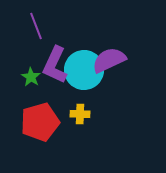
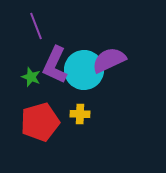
green star: rotated 12 degrees counterclockwise
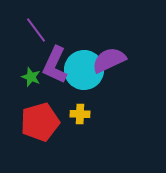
purple line: moved 4 px down; rotated 16 degrees counterclockwise
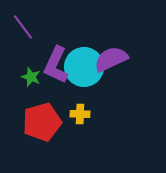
purple line: moved 13 px left, 3 px up
purple semicircle: moved 2 px right, 1 px up
purple L-shape: moved 1 px right
cyan circle: moved 3 px up
red pentagon: moved 2 px right
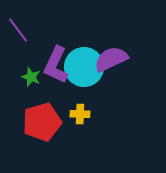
purple line: moved 5 px left, 3 px down
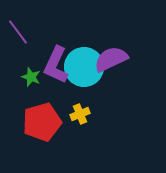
purple line: moved 2 px down
yellow cross: rotated 24 degrees counterclockwise
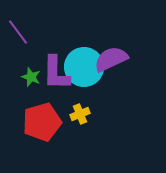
purple L-shape: moved 8 px down; rotated 24 degrees counterclockwise
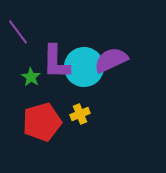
purple semicircle: moved 1 px down
purple L-shape: moved 11 px up
green star: rotated 12 degrees clockwise
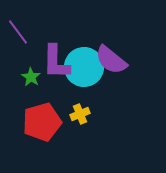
purple semicircle: rotated 116 degrees counterclockwise
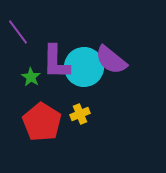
red pentagon: rotated 24 degrees counterclockwise
